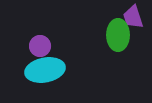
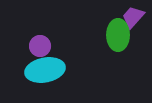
purple trapezoid: rotated 60 degrees clockwise
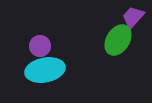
green ellipse: moved 5 px down; rotated 32 degrees clockwise
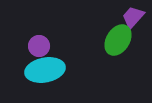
purple circle: moved 1 px left
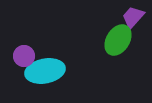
purple circle: moved 15 px left, 10 px down
cyan ellipse: moved 1 px down
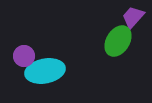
green ellipse: moved 1 px down
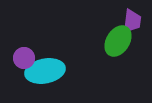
purple trapezoid: moved 1 px left, 4 px down; rotated 145 degrees clockwise
purple circle: moved 2 px down
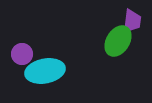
purple circle: moved 2 px left, 4 px up
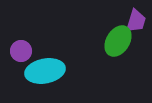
purple trapezoid: moved 4 px right; rotated 10 degrees clockwise
purple circle: moved 1 px left, 3 px up
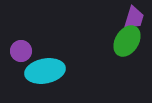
purple trapezoid: moved 2 px left, 3 px up
green ellipse: moved 9 px right
